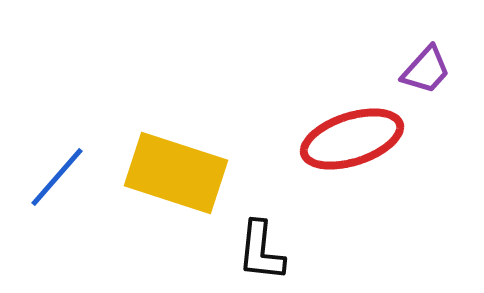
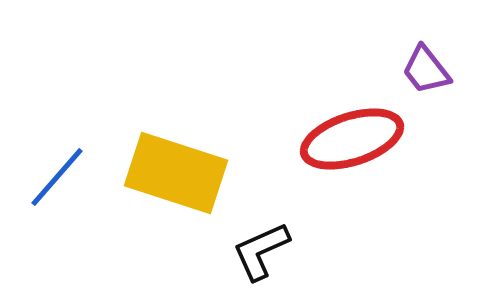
purple trapezoid: rotated 100 degrees clockwise
black L-shape: rotated 60 degrees clockwise
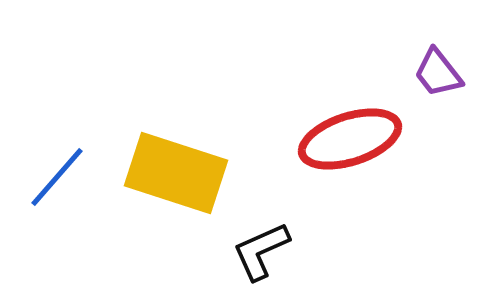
purple trapezoid: moved 12 px right, 3 px down
red ellipse: moved 2 px left
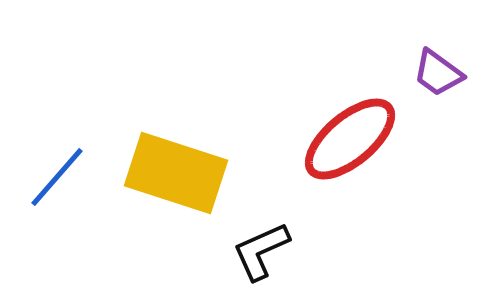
purple trapezoid: rotated 16 degrees counterclockwise
red ellipse: rotated 22 degrees counterclockwise
